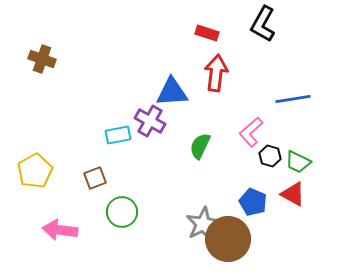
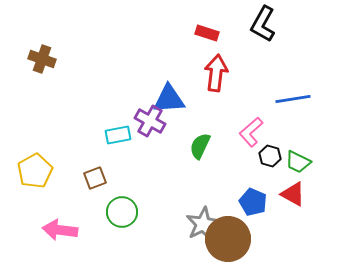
blue triangle: moved 3 px left, 7 px down
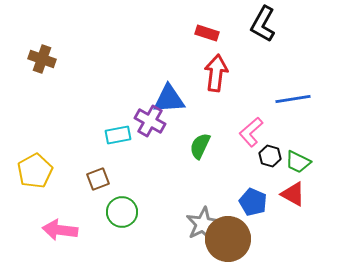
brown square: moved 3 px right, 1 px down
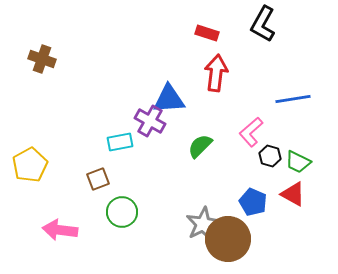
cyan rectangle: moved 2 px right, 7 px down
green semicircle: rotated 20 degrees clockwise
yellow pentagon: moved 5 px left, 6 px up
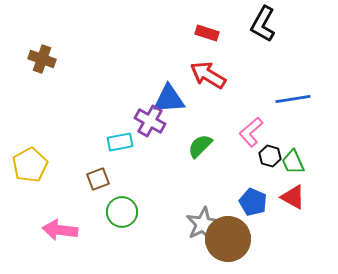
red arrow: moved 8 px left, 2 px down; rotated 66 degrees counterclockwise
green trapezoid: moved 5 px left; rotated 40 degrees clockwise
red triangle: moved 3 px down
